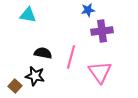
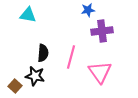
black semicircle: rotated 84 degrees clockwise
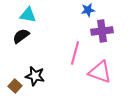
black semicircle: moved 22 px left, 17 px up; rotated 132 degrees counterclockwise
pink line: moved 4 px right, 4 px up
pink triangle: rotated 35 degrees counterclockwise
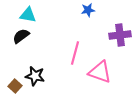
purple cross: moved 18 px right, 4 px down
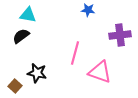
blue star: rotated 16 degrees clockwise
black star: moved 2 px right, 3 px up
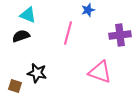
blue star: rotated 24 degrees counterclockwise
cyan triangle: rotated 12 degrees clockwise
black semicircle: rotated 18 degrees clockwise
pink line: moved 7 px left, 20 px up
brown square: rotated 24 degrees counterclockwise
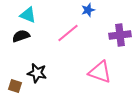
pink line: rotated 35 degrees clockwise
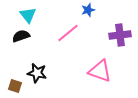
cyan triangle: rotated 30 degrees clockwise
pink triangle: moved 1 px up
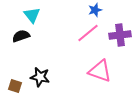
blue star: moved 7 px right
cyan triangle: moved 4 px right
pink line: moved 20 px right
black star: moved 3 px right, 4 px down
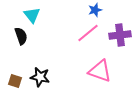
black semicircle: rotated 90 degrees clockwise
brown square: moved 5 px up
